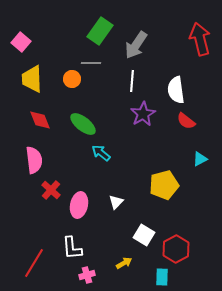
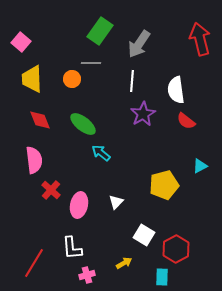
gray arrow: moved 3 px right, 1 px up
cyan triangle: moved 7 px down
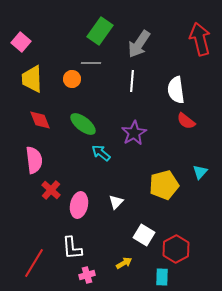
purple star: moved 9 px left, 19 px down
cyan triangle: moved 6 px down; rotated 21 degrees counterclockwise
